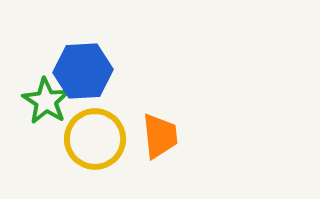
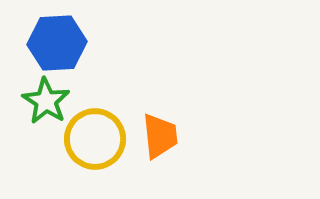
blue hexagon: moved 26 px left, 28 px up
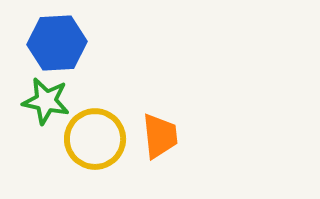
green star: rotated 21 degrees counterclockwise
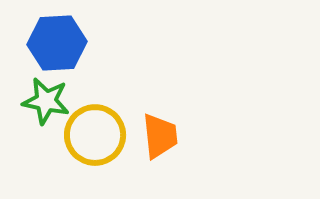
yellow circle: moved 4 px up
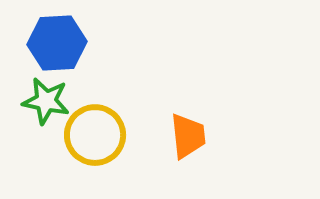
orange trapezoid: moved 28 px right
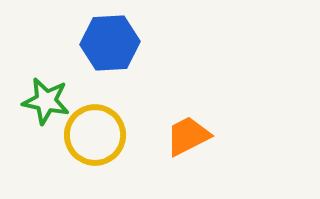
blue hexagon: moved 53 px right
orange trapezoid: rotated 111 degrees counterclockwise
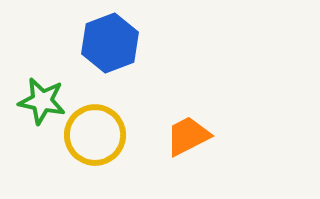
blue hexagon: rotated 18 degrees counterclockwise
green star: moved 4 px left
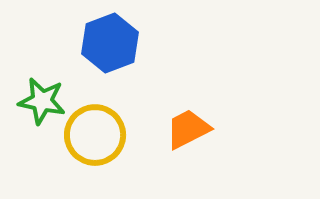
orange trapezoid: moved 7 px up
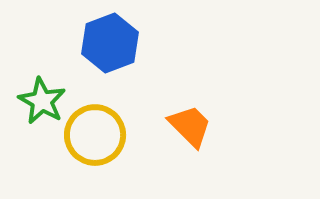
green star: rotated 18 degrees clockwise
orange trapezoid: moved 2 px right, 3 px up; rotated 72 degrees clockwise
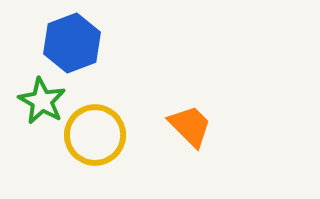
blue hexagon: moved 38 px left
